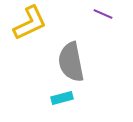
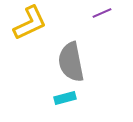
purple line: moved 1 px left, 1 px up; rotated 48 degrees counterclockwise
cyan rectangle: moved 3 px right
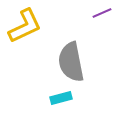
yellow L-shape: moved 5 px left, 3 px down
cyan rectangle: moved 4 px left
